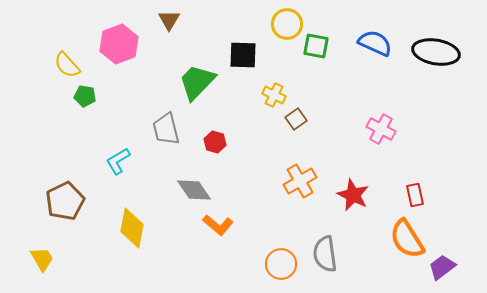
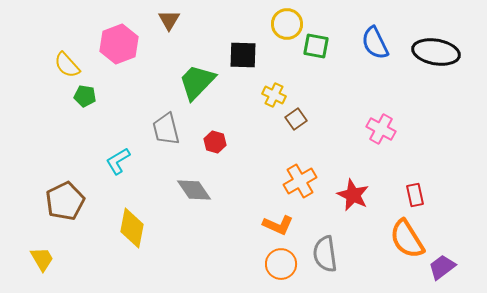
blue semicircle: rotated 140 degrees counterclockwise
orange L-shape: moved 60 px right; rotated 16 degrees counterclockwise
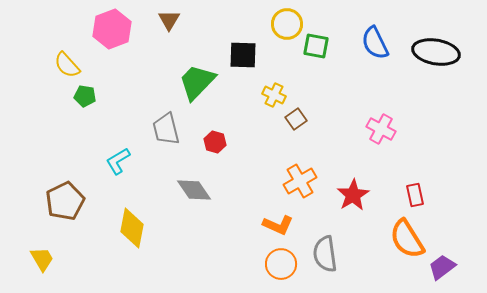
pink hexagon: moved 7 px left, 15 px up
red star: rotated 16 degrees clockwise
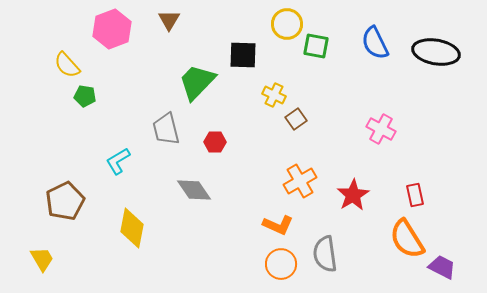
red hexagon: rotated 15 degrees counterclockwise
purple trapezoid: rotated 64 degrees clockwise
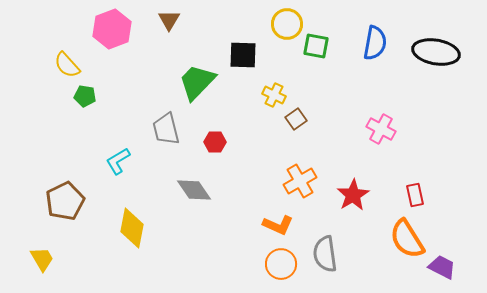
blue semicircle: rotated 144 degrees counterclockwise
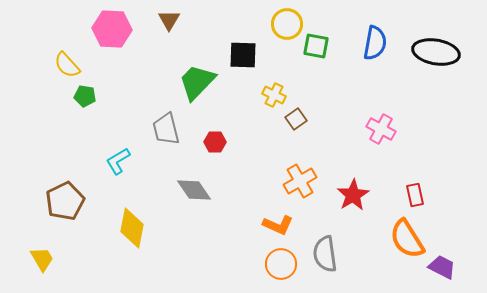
pink hexagon: rotated 24 degrees clockwise
